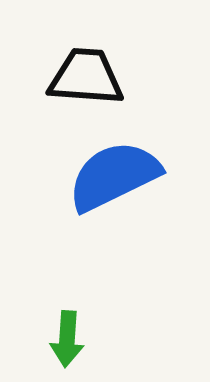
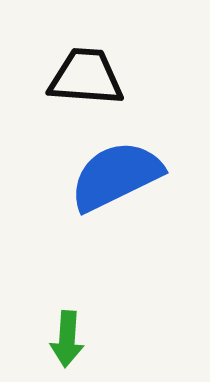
blue semicircle: moved 2 px right
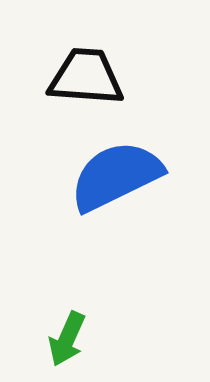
green arrow: rotated 20 degrees clockwise
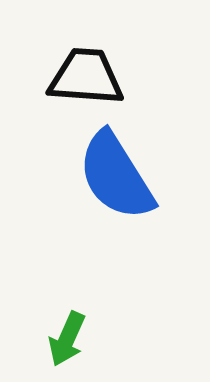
blue semicircle: rotated 96 degrees counterclockwise
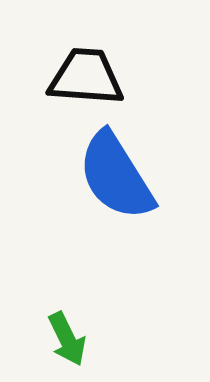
green arrow: rotated 50 degrees counterclockwise
